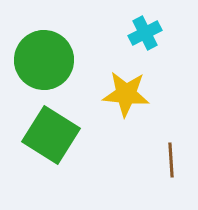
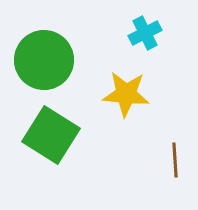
brown line: moved 4 px right
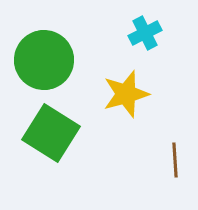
yellow star: rotated 21 degrees counterclockwise
green square: moved 2 px up
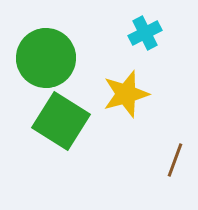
green circle: moved 2 px right, 2 px up
green square: moved 10 px right, 12 px up
brown line: rotated 24 degrees clockwise
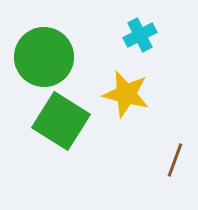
cyan cross: moved 5 px left, 2 px down
green circle: moved 2 px left, 1 px up
yellow star: rotated 30 degrees clockwise
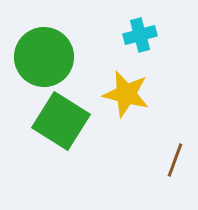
cyan cross: rotated 12 degrees clockwise
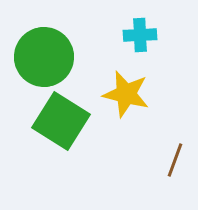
cyan cross: rotated 12 degrees clockwise
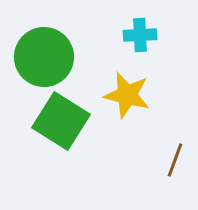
yellow star: moved 1 px right, 1 px down
